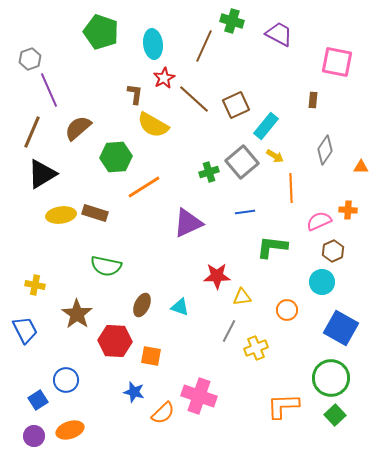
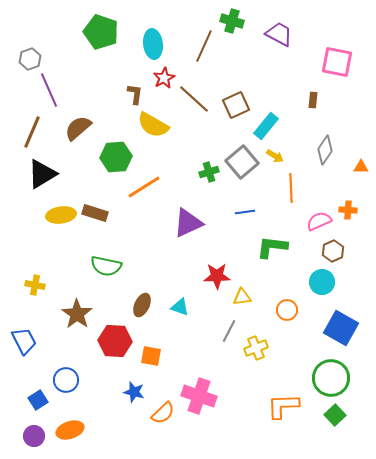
blue trapezoid at (25, 330): moved 1 px left, 11 px down
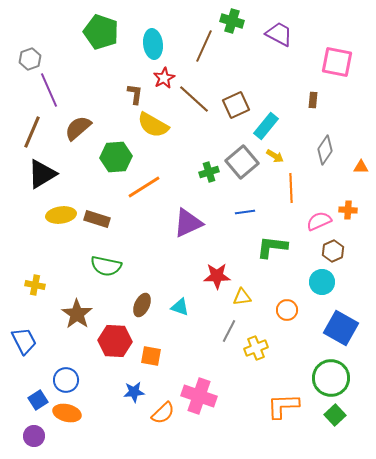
brown rectangle at (95, 213): moved 2 px right, 6 px down
blue star at (134, 392): rotated 20 degrees counterclockwise
orange ellipse at (70, 430): moved 3 px left, 17 px up; rotated 32 degrees clockwise
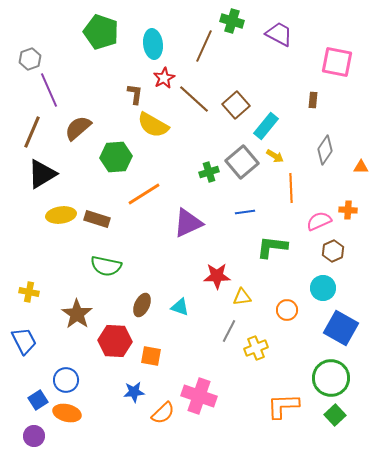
brown square at (236, 105): rotated 16 degrees counterclockwise
orange line at (144, 187): moved 7 px down
cyan circle at (322, 282): moved 1 px right, 6 px down
yellow cross at (35, 285): moved 6 px left, 7 px down
